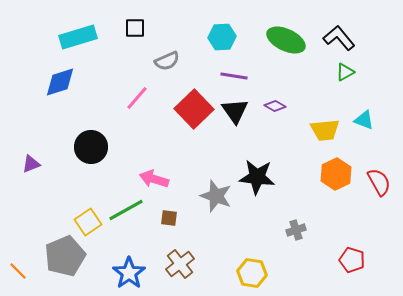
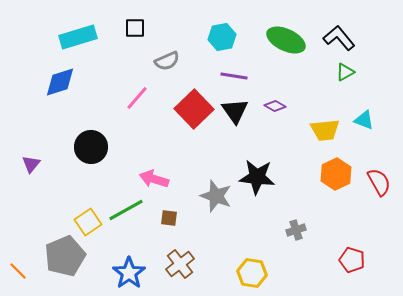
cyan hexagon: rotated 8 degrees counterclockwise
purple triangle: rotated 30 degrees counterclockwise
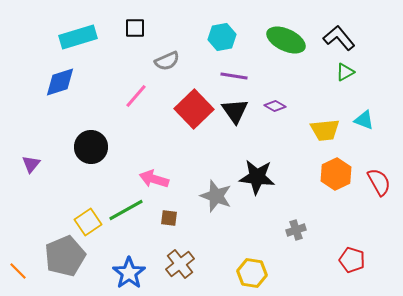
pink line: moved 1 px left, 2 px up
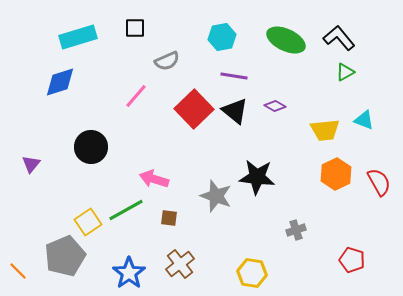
black triangle: rotated 16 degrees counterclockwise
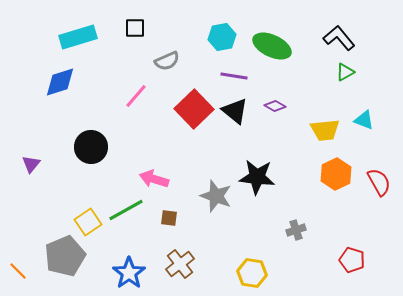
green ellipse: moved 14 px left, 6 px down
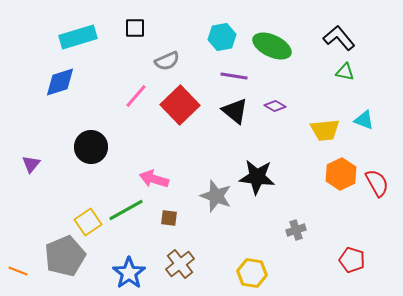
green triangle: rotated 42 degrees clockwise
red square: moved 14 px left, 4 px up
orange hexagon: moved 5 px right
red semicircle: moved 2 px left, 1 px down
orange line: rotated 24 degrees counterclockwise
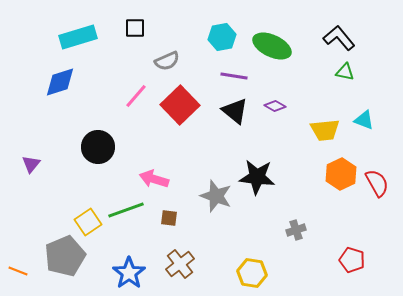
black circle: moved 7 px right
green line: rotated 9 degrees clockwise
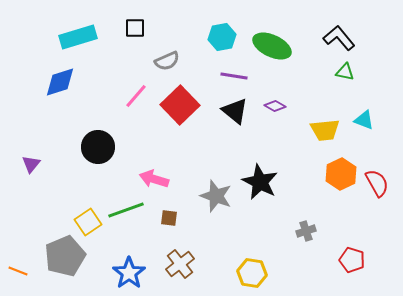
black star: moved 3 px right, 5 px down; rotated 21 degrees clockwise
gray cross: moved 10 px right, 1 px down
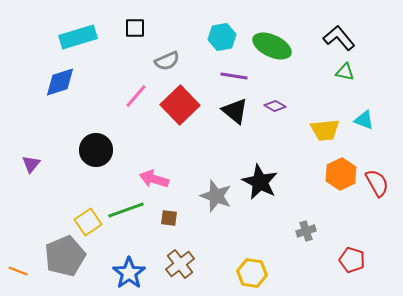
black circle: moved 2 px left, 3 px down
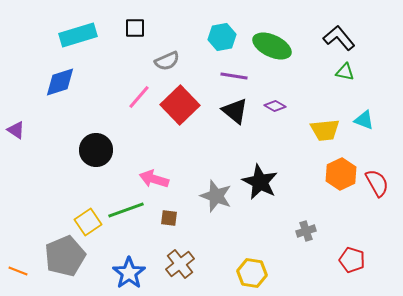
cyan rectangle: moved 2 px up
pink line: moved 3 px right, 1 px down
purple triangle: moved 15 px left, 34 px up; rotated 36 degrees counterclockwise
